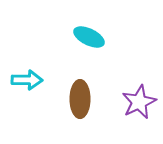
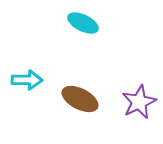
cyan ellipse: moved 6 px left, 14 px up
brown ellipse: rotated 63 degrees counterclockwise
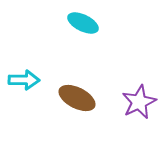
cyan arrow: moved 3 px left
brown ellipse: moved 3 px left, 1 px up
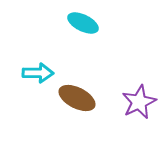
cyan arrow: moved 14 px right, 7 px up
